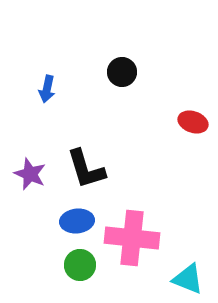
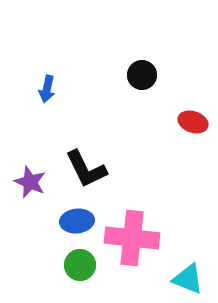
black circle: moved 20 px right, 3 px down
black L-shape: rotated 9 degrees counterclockwise
purple star: moved 8 px down
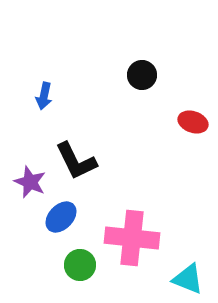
blue arrow: moved 3 px left, 7 px down
black L-shape: moved 10 px left, 8 px up
blue ellipse: moved 16 px left, 4 px up; rotated 40 degrees counterclockwise
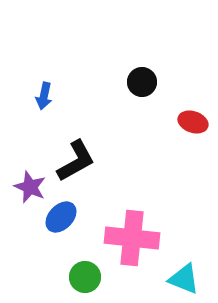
black circle: moved 7 px down
black L-shape: rotated 93 degrees counterclockwise
purple star: moved 5 px down
green circle: moved 5 px right, 12 px down
cyan triangle: moved 4 px left
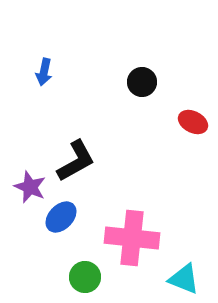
blue arrow: moved 24 px up
red ellipse: rotated 8 degrees clockwise
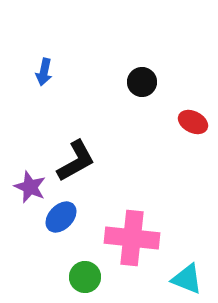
cyan triangle: moved 3 px right
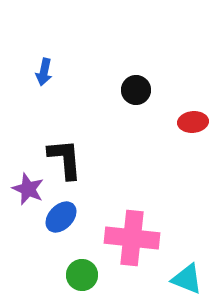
black circle: moved 6 px left, 8 px down
red ellipse: rotated 32 degrees counterclockwise
black L-shape: moved 11 px left, 2 px up; rotated 66 degrees counterclockwise
purple star: moved 2 px left, 2 px down
green circle: moved 3 px left, 2 px up
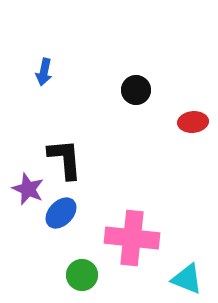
blue ellipse: moved 4 px up
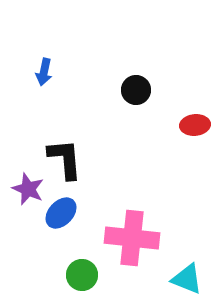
red ellipse: moved 2 px right, 3 px down
